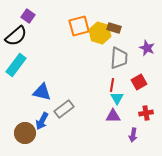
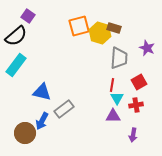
red cross: moved 10 px left, 8 px up
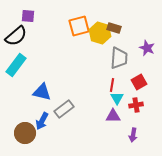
purple square: rotated 32 degrees counterclockwise
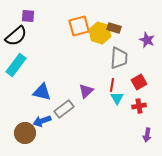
purple star: moved 8 px up
red cross: moved 3 px right, 1 px down
purple triangle: moved 27 px left, 25 px up; rotated 42 degrees counterclockwise
blue arrow: rotated 42 degrees clockwise
purple arrow: moved 14 px right
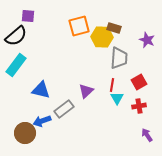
yellow hexagon: moved 2 px right, 4 px down; rotated 15 degrees counterclockwise
blue triangle: moved 1 px left, 2 px up
purple arrow: rotated 136 degrees clockwise
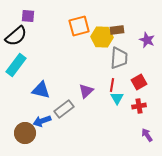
brown rectangle: moved 3 px right, 2 px down; rotated 24 degrees counterclockwise
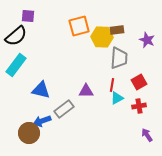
purple triangle: rotated 42 degrees clockwise
cyan triangle: rotated 32 degrees clockwise
brown circle: moved 4 px right
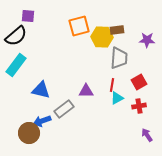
purple star: rotated 21 degrees counterclockwise
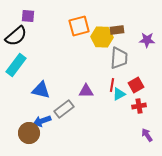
red square: moved 3 px left, 3 px down
cyan triangle: moved 2 px right, 4 px up
